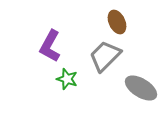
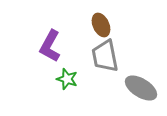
brown ellipse: moved 16 px left, 3 px down
gray trapezoid: rotated 56 degrees counterclockwise
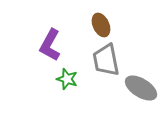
purple L-shape: moved 1 px up
gray trapezoid: moved 1 px right, 4 px down
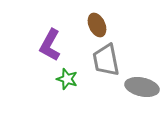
brown ellipse: moved 4 px left
gray ellipse: moved 1 px right, 1 px up; rotated 20 degrees counterclockwise
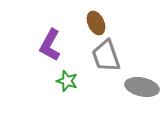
brown ellipse: moved 1 px left, 2 px up
gray trapezoid: moved 4 px up; rotated 8 degrees counterclockwise
green star: moved 2 px down
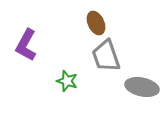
purple L-shape: moved 24 px left
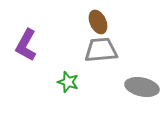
brown ellipse: moved 2 px right, 1 px up
gray trapezoid: moved 5 px left, 6 px up; rotated 104 degrees clockwise
green star: moved 1 px right, 1 px down
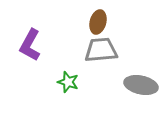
brown ellipse: rotated 40 degrees clockwise
purple L-shape: moved 4 px right
gray ellipse: moved 1 px left, 2 px up
